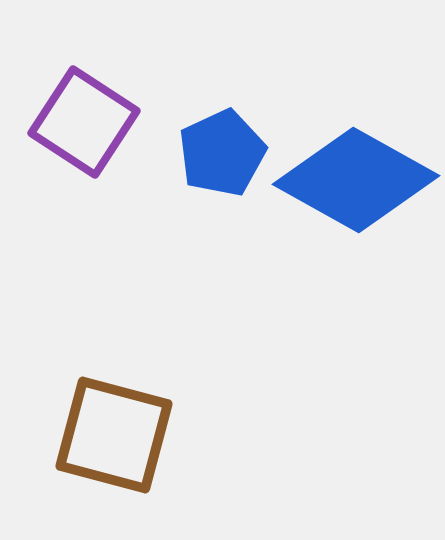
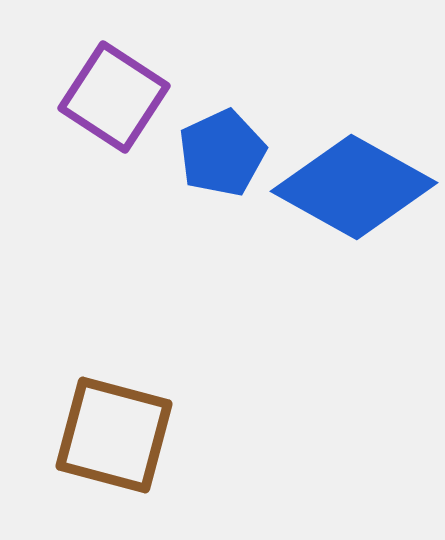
purple square: moved 30 px right, 25 px up
blue diamond: moved 2 px left, 7 px down
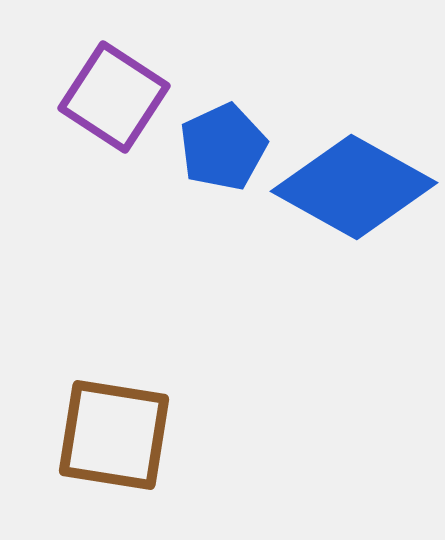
blue pentagon: moved 1 px right, 6 px up
brown square: rotated 6 degrees counterclockwise
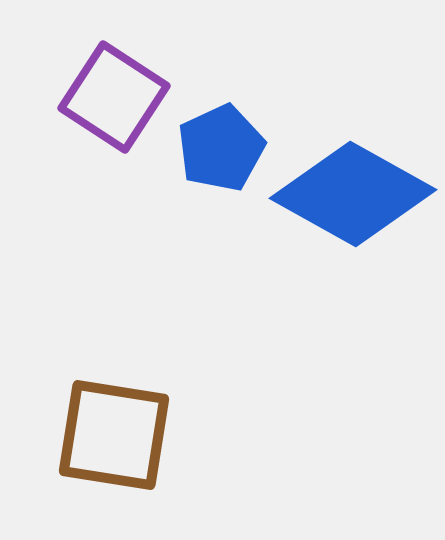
blue pentagon: moved 2 px left, 1 px down
blue diamond: moved 1 px left, 7 px down
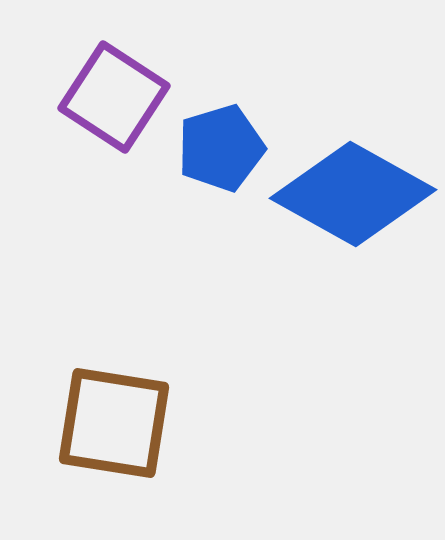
blue pentagon: rotated 8 degrees clockwise
brown square: moved 12 px up
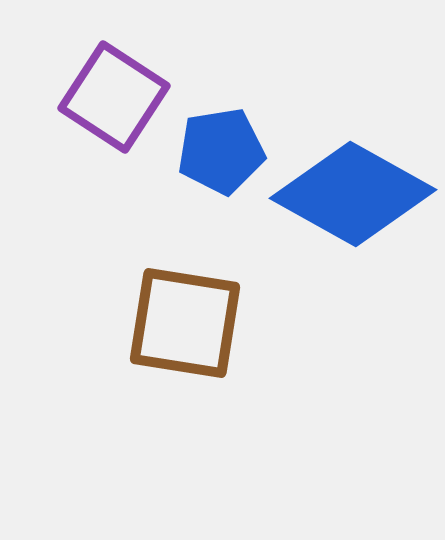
blue pentagon: moved 3 px down; rotated 8 degrees clockwise
brown square: moved 71 px right, 100 px up
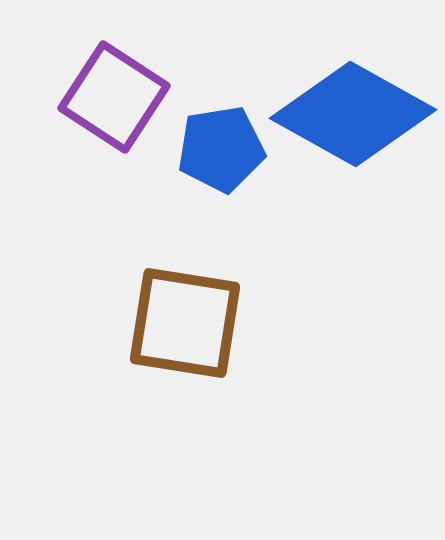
blue pentagon: moved 2 px up
blue diamond: moved 80 px up
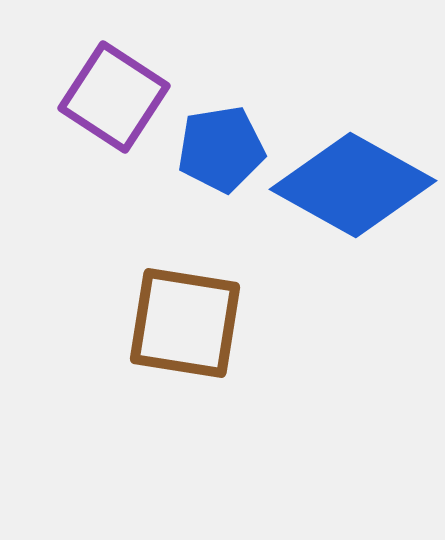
blue diamond: moved 71 px down
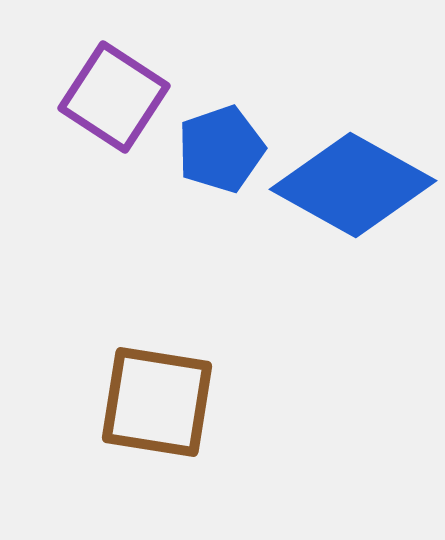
blue pentagon: rotated 10 degrees counterclockwise
brown square: moved 28 px left, 79 px down
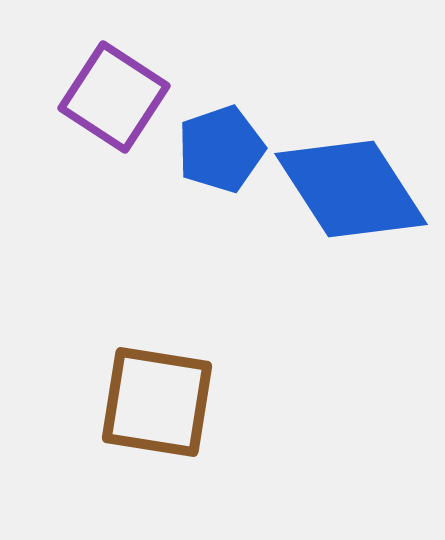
blue diamond: moved 2 px left, 4 px down; rotated 28 degrees clockwise
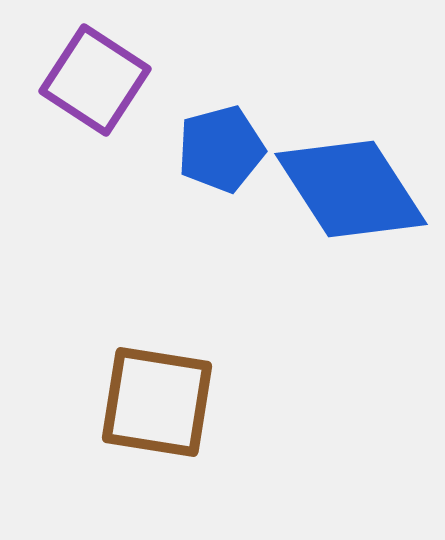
purple square: moved 19 px left, 17 px up
blue pentagon: rotated 4 degrees clockwise
